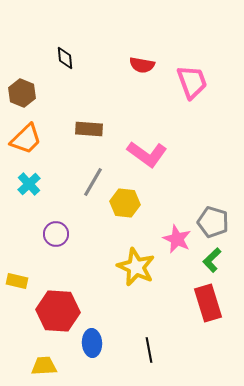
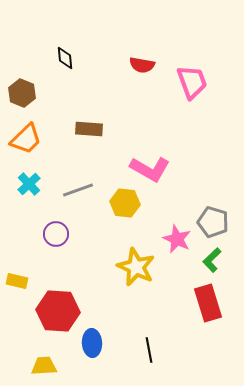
pink L-shape: moved 3 px right, 15 px down; rotated 6 degrees counterclockwise
gray line: moved 15 px left, 8 px down; rotated 40 degrees clockwise
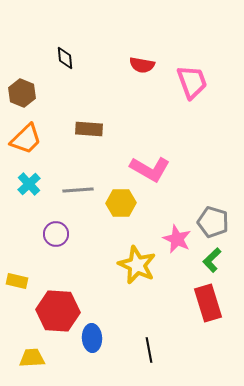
gray line: rotated 16 degrees clockwise
yellow hexagon: moved 4 px left; rotated 8 degrees counterclockwise
yellow star: moved 1 px right, 2 px up
blue ellipse: moved 5 px up
yellow trapezoid: moved 12 px left, 8 px up
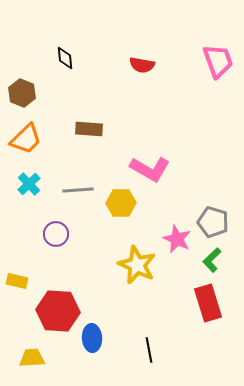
pink trapezoid: moved 26 px right, 21 px up
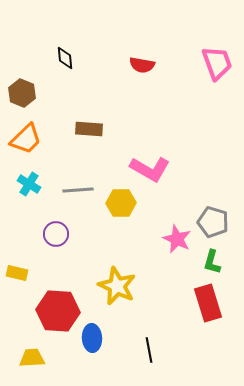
pink trapezoid: moved 1 px left, 2 px down
cyan cross: rotated 15 degrees counterclockwise
green L-shape: moved 2 px down; rotated 30 degrees counterclockwise
yellow star: moved 20 px left, 21 px down
yellow rectangle: moved 8 px up
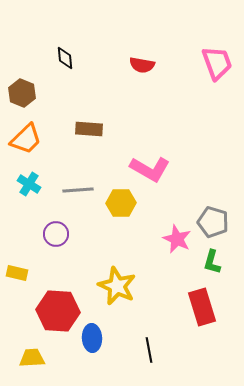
red rectangle: moved 6 px left, 4 px down
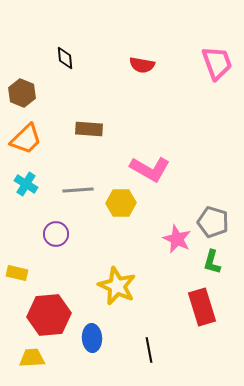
cyan cross: moved 3 px left
red hexagon: moved 9 px left, 4 px down; rotated 9 degrees counterclockwise
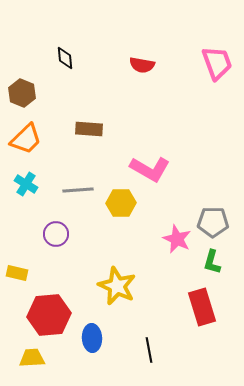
gray pentagon: rotated 16 degrees counterclockwise
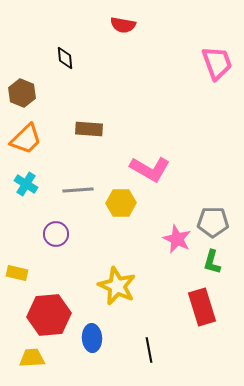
red semicircle: moved 19 px left, 40 px up
